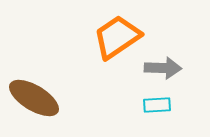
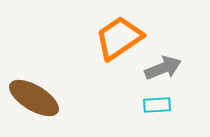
orange trapezoid: moved 2 px right, 1 px down
gray arrow: rotated 24 degrees counterclockwise
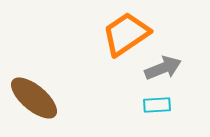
orange trapezoid: moved 7 px right, 4 px up
brown ellipse: rotated 9 degrees clockwise
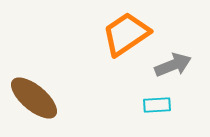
gray arrow: moved 10 px right, 3 px up
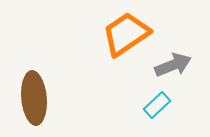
brown ellipse: rotated 45 degrees clockwise
cyan rectangle: rotated 40 degrees counterclockwise
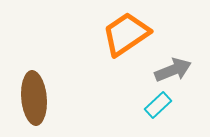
gray arrow: moved 5 px down
cyan rectangle: moved 1 px right
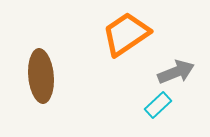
gray arrow: moved 3 px right, 2 px down
brown ellipse: moved 7 px right, 22 px up
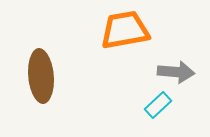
orange trapezoid: moved 1 px left, 4 px up; rotated 24 degrees clockwise
gray arrow: rotated 27 degrees clockwise
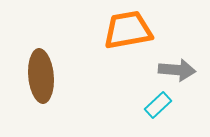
orange trapezoid: moved 3 px right
gray arrow: moved 1 px right, 2 px up
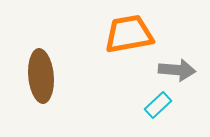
orange trapezoid: moved 1 px right, 4 px down
